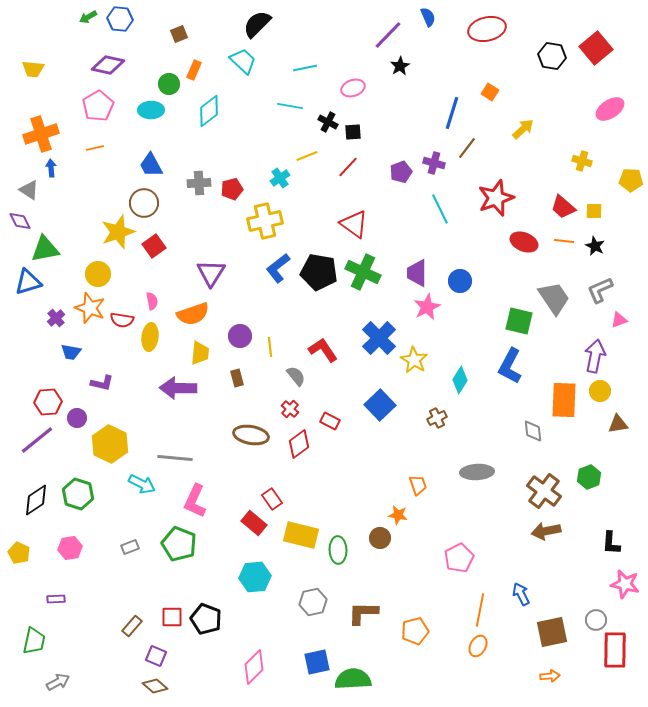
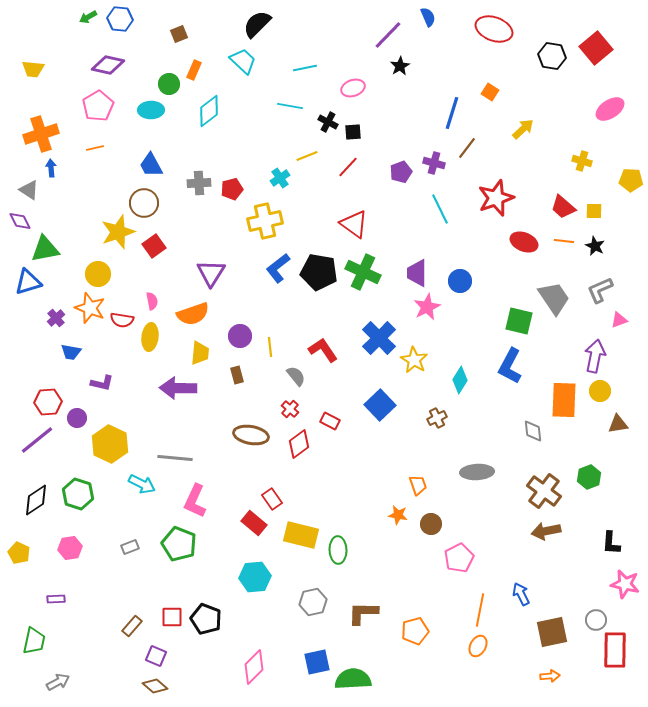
red ellipse at (487, 29): moved 7 px right; rotated 33 degrees clockwise
brown rectangle at (237, 378): moved 3 px up
brown circle at (380, 538): moved 51 px right, 14 px up
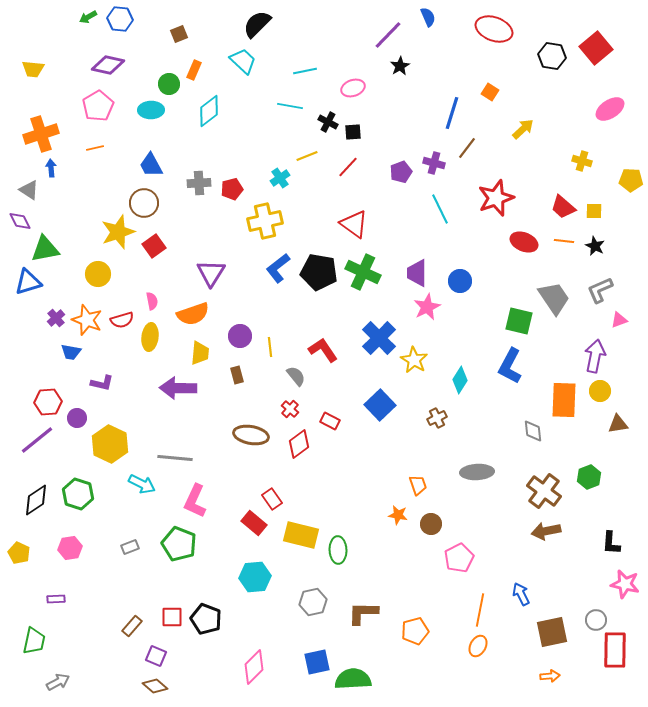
cyan line at (305, 68): moved 3 px down
orange star at (90, 308): moved 3 px left, 12 px down
red semicircle at (122, 320): rotated 25 degrees counterclockwise
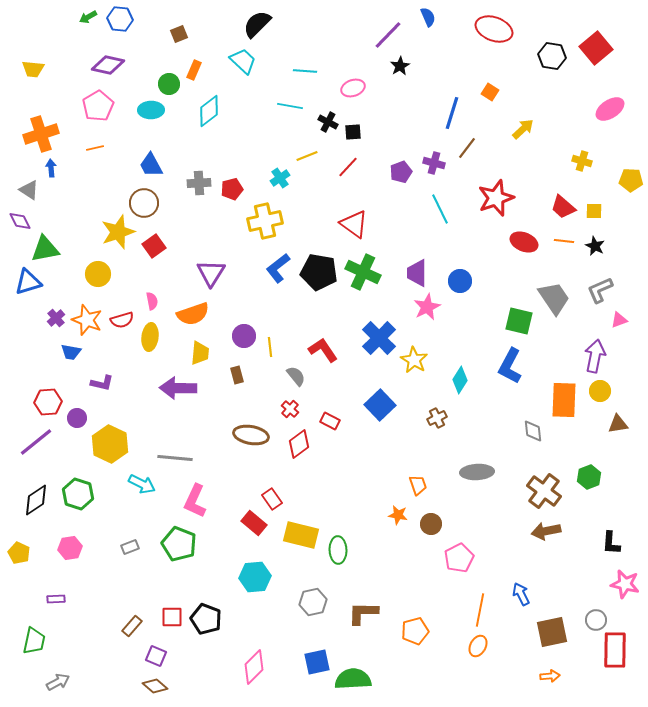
cyan line at (305, 71): rotated 15 degrees clockwise
purple circle at (240, 336): moved 4 px right
purple line at (37, 440): moved 1 px left, 2 px down
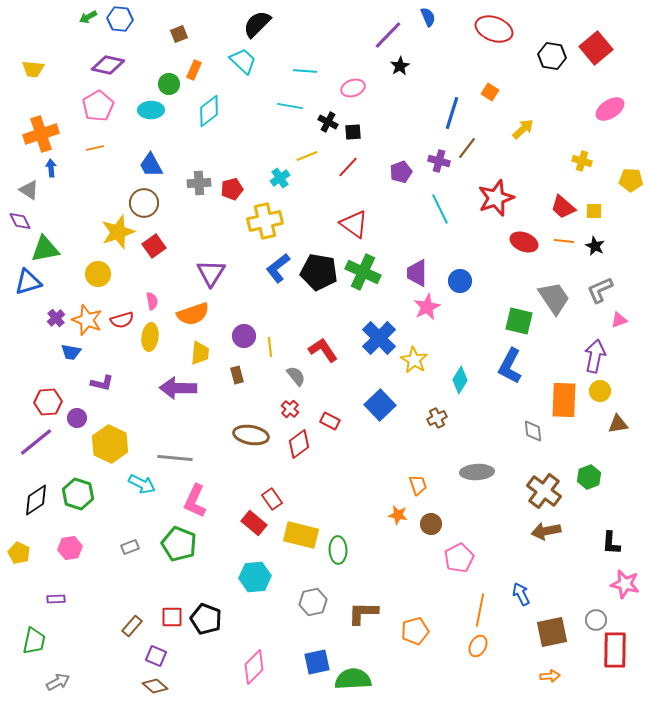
purple cross at (434, 163): moved 5 px right, 2 px up
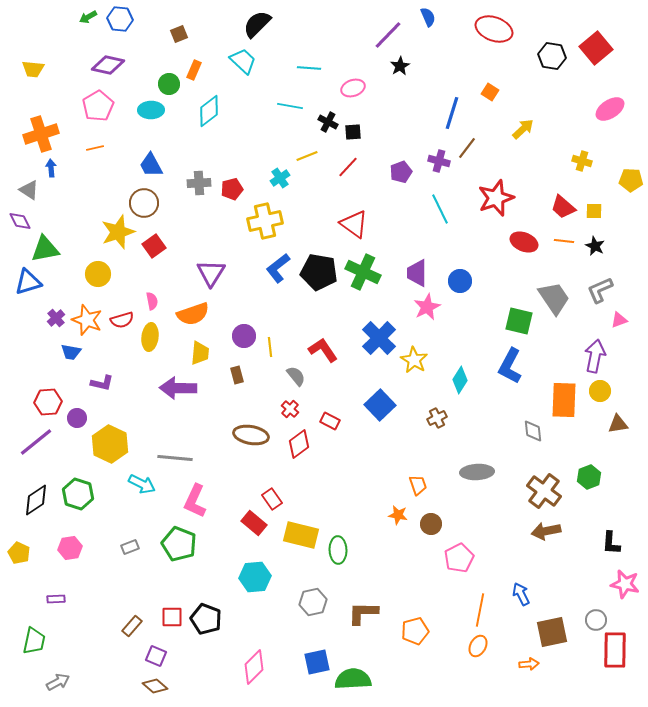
cyan line at (305, 71): moved 4 px right, 3 px up
orange arrow at (550, 676): moved 21 px left, 12 px up
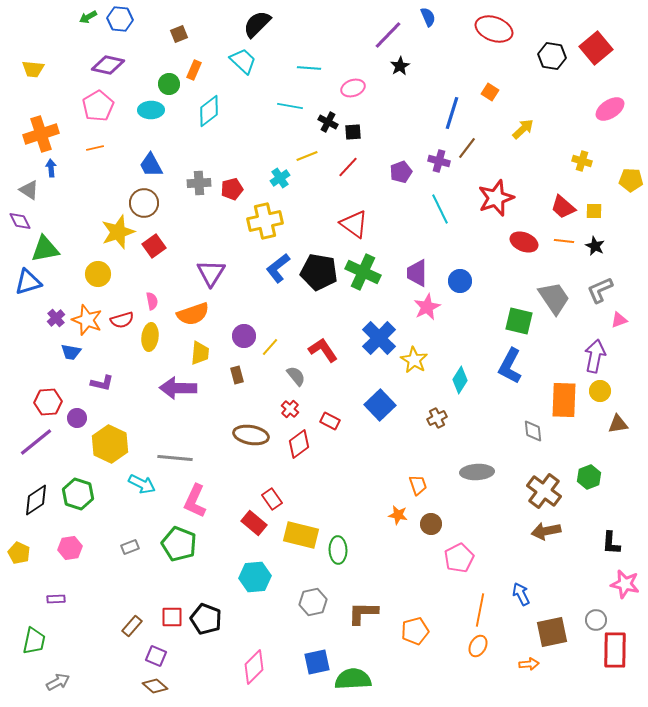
yellow line at (270, 347): rotated 48 degrees clockwise
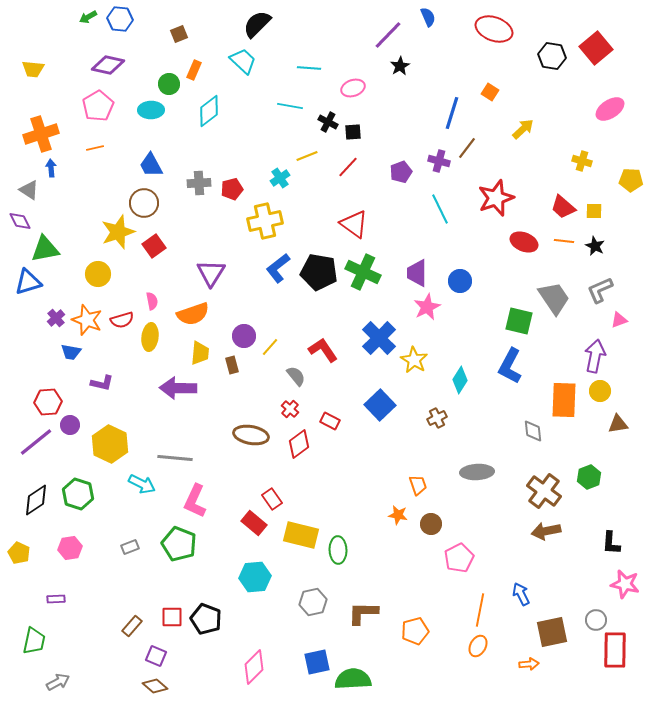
brown rectangle at (237, 375): moved 5 px left, 10 px up
purple circle at (77, 418): moved 7 px left, 7 px down
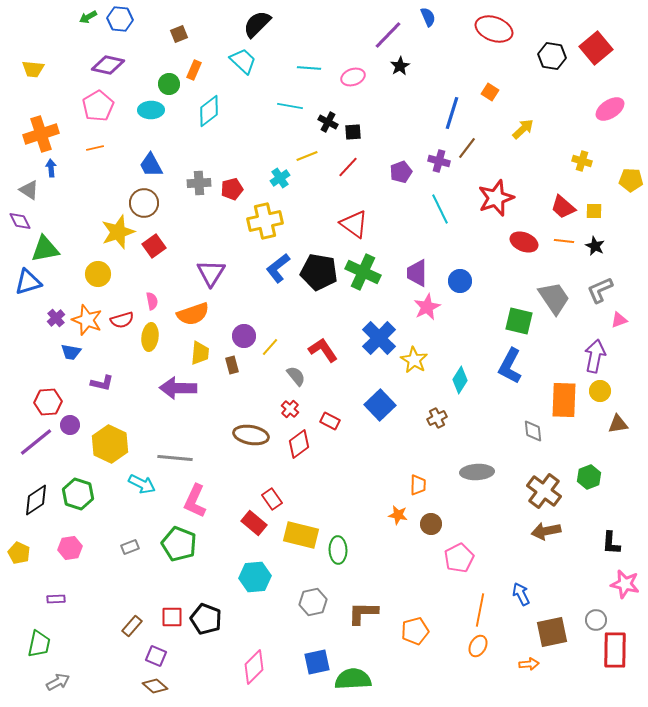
pink ellipse at (353, 88): moved 11 px up
orange trapezoid at (418, 485): rotated 20 degrees clockwise
green trapezoid at (34, 641): moved 5 px right, 3 px down
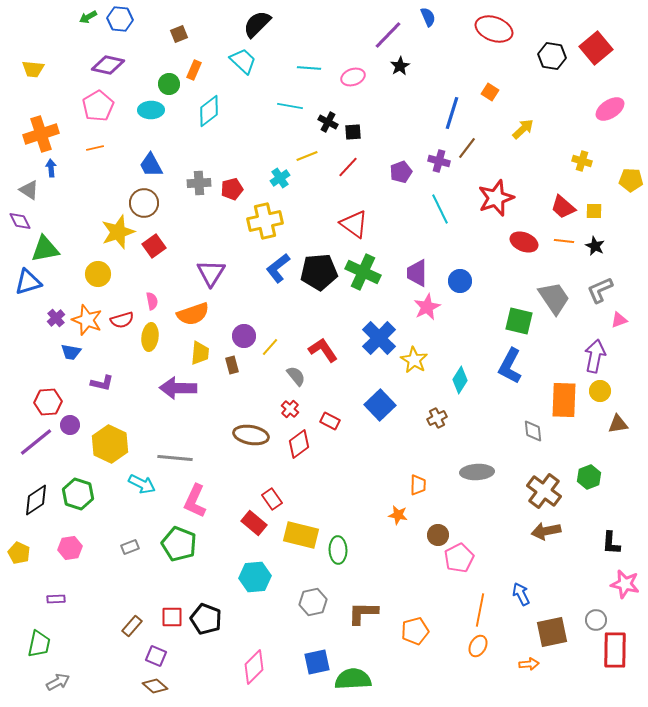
black pentagon at (319, 272): rotated 15 degrees counterclockwise
brown circle at (431, 524): moved 7 px right, 11 px down
